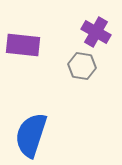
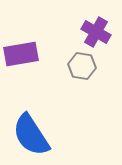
purple rectangle: moved 2 px left, 9 px down; rotated 16 degrees counterclockwise
blue semicircle: rotated 51 degrees counterclockwise
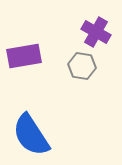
purple rectangle: moved 3 px right, 2 px down
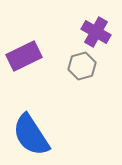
purple rectangle: rotated 16 degrees counterclockwise
gray hexagon: rotated 24 degrees counterclockwise
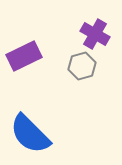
purple cross: moved 1 px left, 2 px down
blue semicircle: moved 1 px left, 1 px up; rotated 12 degrees counterclockwise
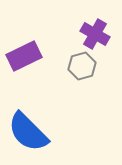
blue semicircle: moved 2 px left, 2 px up
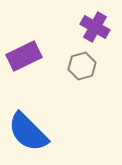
purple cross: moved 7 px up
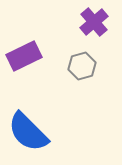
purple cross: moved 1 px left, 5 px up; rotated 20 degrees clockwise
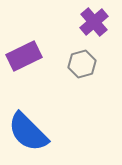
gray hexagon: moved 2 px up
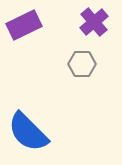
purple rectangle: moved 31 px up
gray hexagon: rotated 16 degrees clockwise
